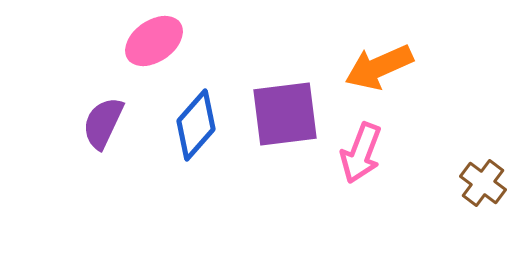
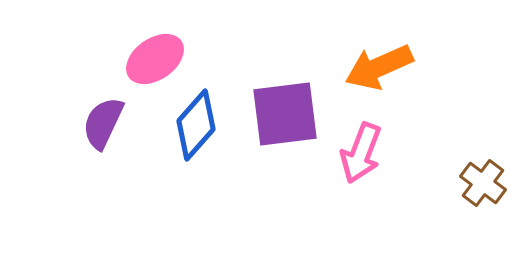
pink ellipse: moved 1 px right, 18 px down
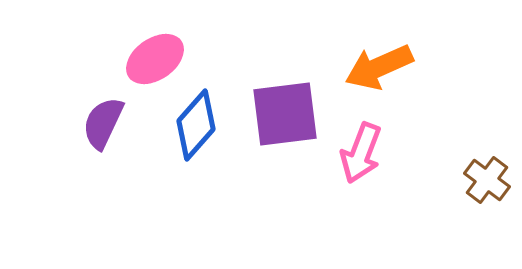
brown cross: moved 4 px right, 3 px up
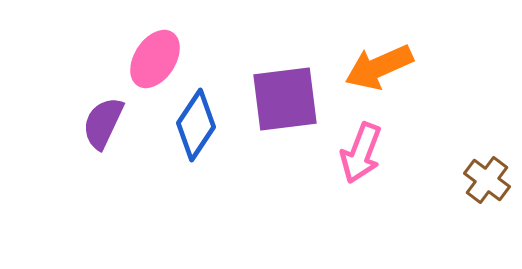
pink ellipse: rotated 22 degrees counterclockwise
purple square: moved 15 px up
blue diamond: rotated 8 degrees counterclockwise
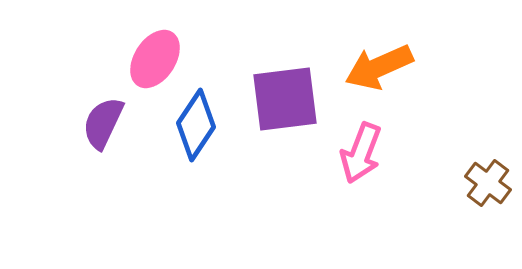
brown cross: moved 1 px right, 3 px down
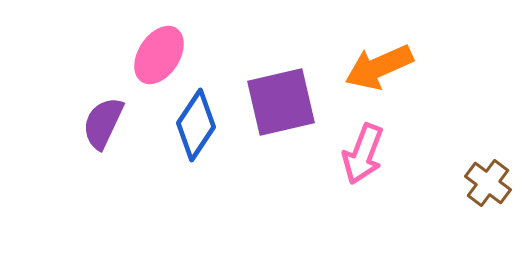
pink ellipse: moved 4 px right, 4 px up
purple square: moved 4 px left, 3 px down; rotated 6 degrees counterclockwise
pink arrow: moved 2 px right, 1 px down
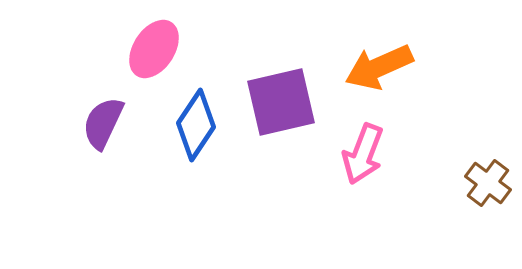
pink ellipse: moved 5 px left, 6 px up
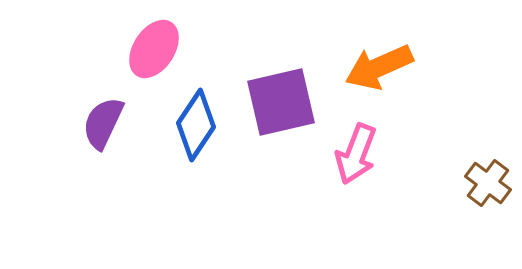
pink arrow: moved 7 px left
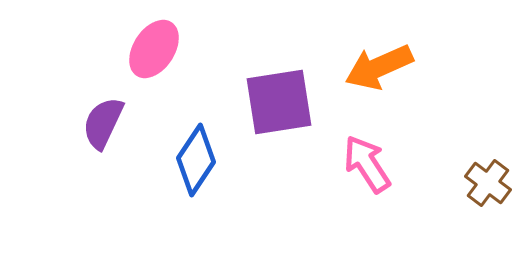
purple square: moved 2 px left; rotated 4 degrees clockwise
blue diamond: moved 35 px down
pink arrow: moved 11 px right, 10 px down; rotated 126 degrees clockwise
